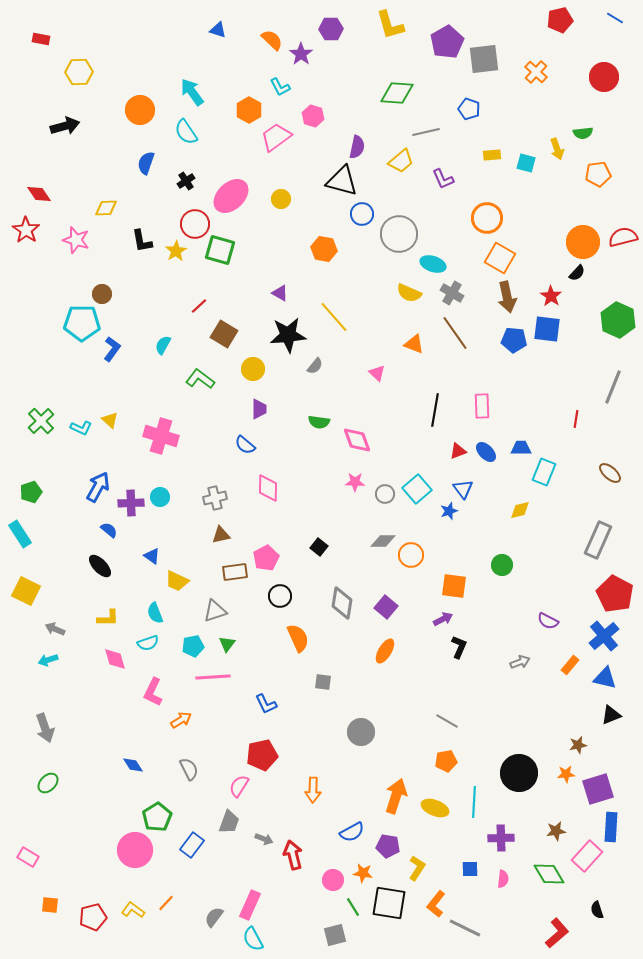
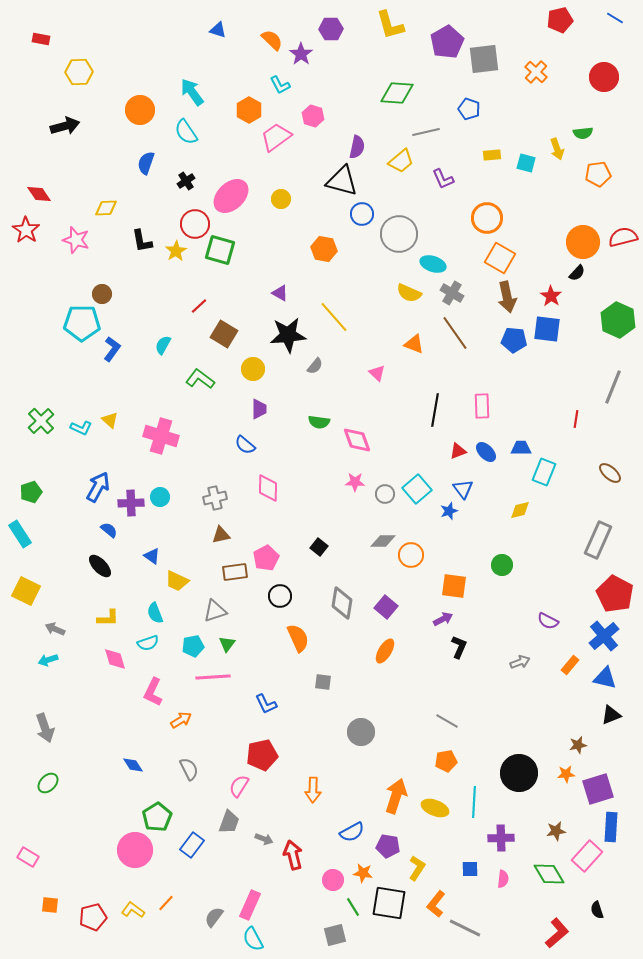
cyan L-shape at (280, 87): moved 2 px up
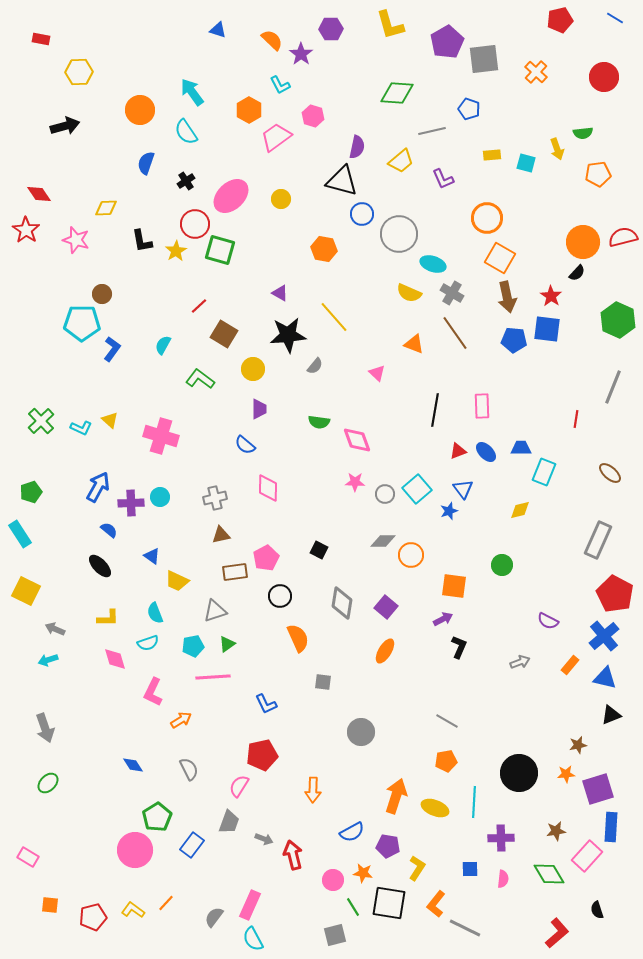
gray line at (426, 132): moved 6 px right, 1 px up
black square at (319, 547): moved 3 px down; rotated 12 degrees counterclockwise
green triangle at (227, 644): rotated 18 degrees clockwise
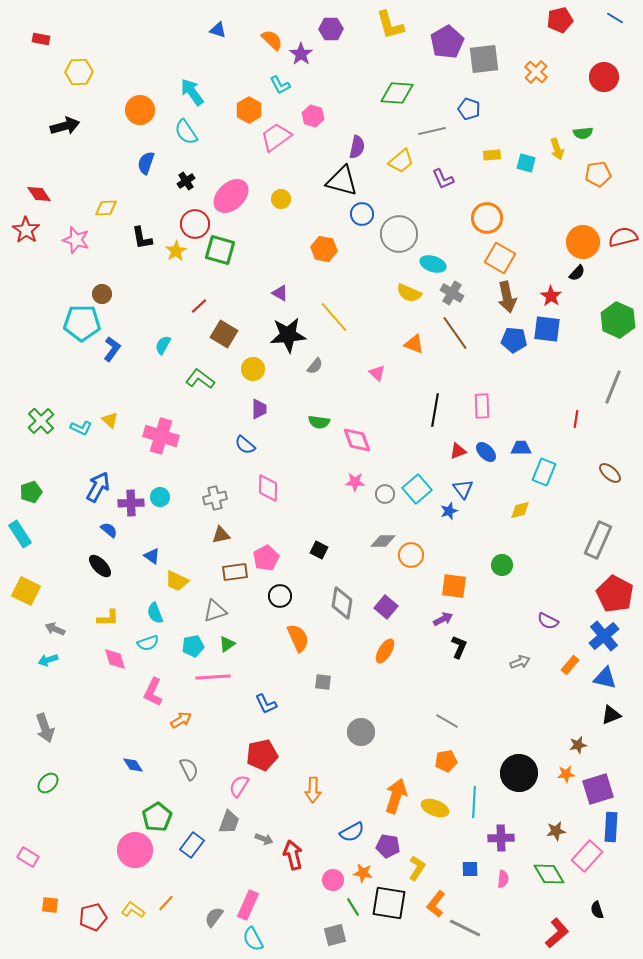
black L-shape at (142, 241): moved 3 px up
pink rectangle at (250, 905): moved 2 px left
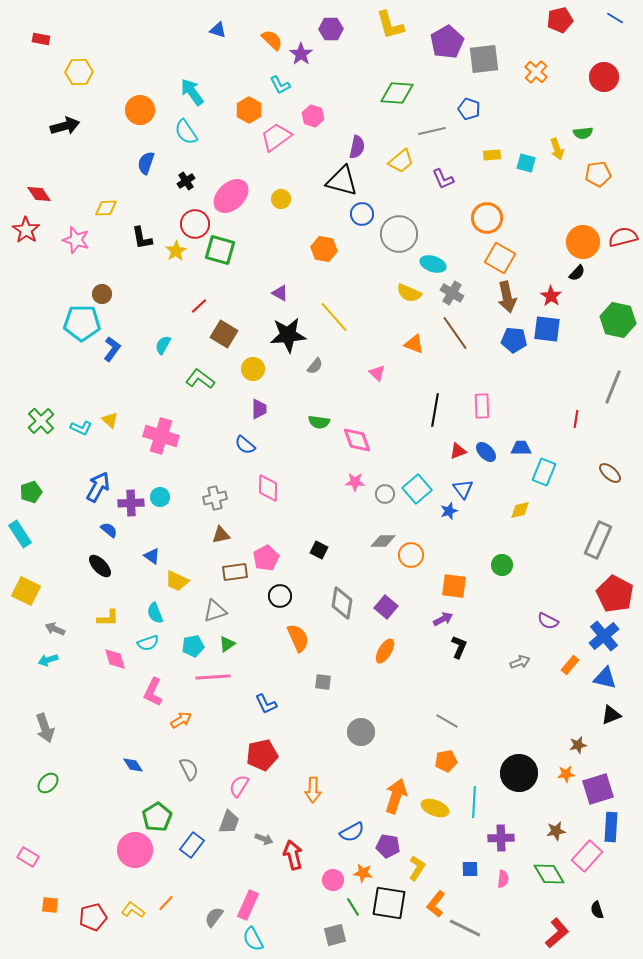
green hexagon at (618, 320): rotated 12 degrees counterclockwise
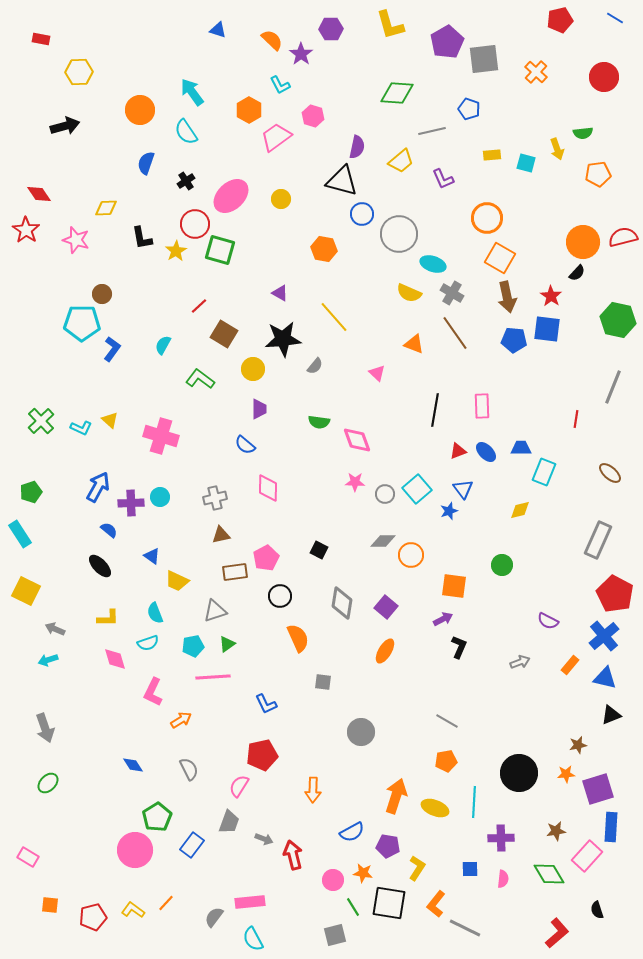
black star at (288, 335): moved 5 px left, 4 px down
pink rectangle at (248, 905): moved 2 px right, 3 px up; rotated 60 degrees clockwise
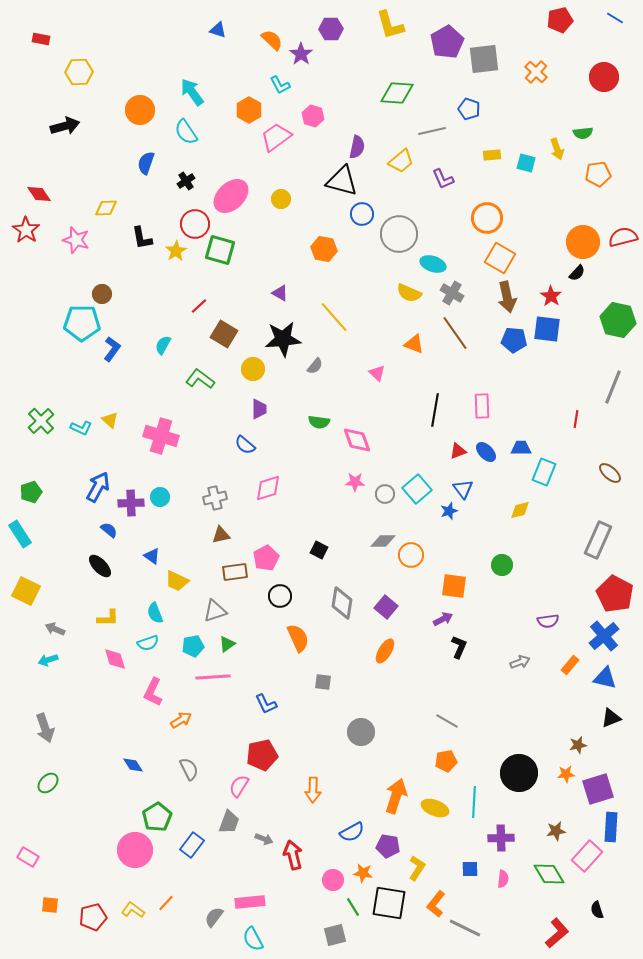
pink diamond at (268, 488): rotated 72 degrees clockwise
purple semicircle at (548, 621): rotated 35 degrees counterclockwise
black triangle at (611, 715): moved 3 px down
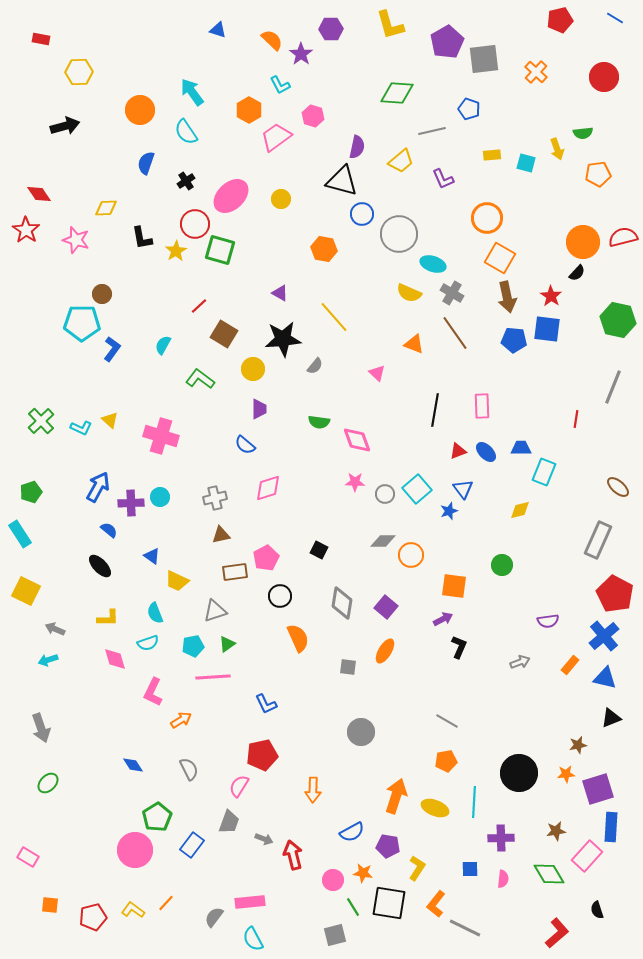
brown ellipse at (610, 473): moved 8 px right, 14 px down
gray square at (323, 682): moved 25 px right, 15 px up
gray arrow at (45, 728): moved 4 px left
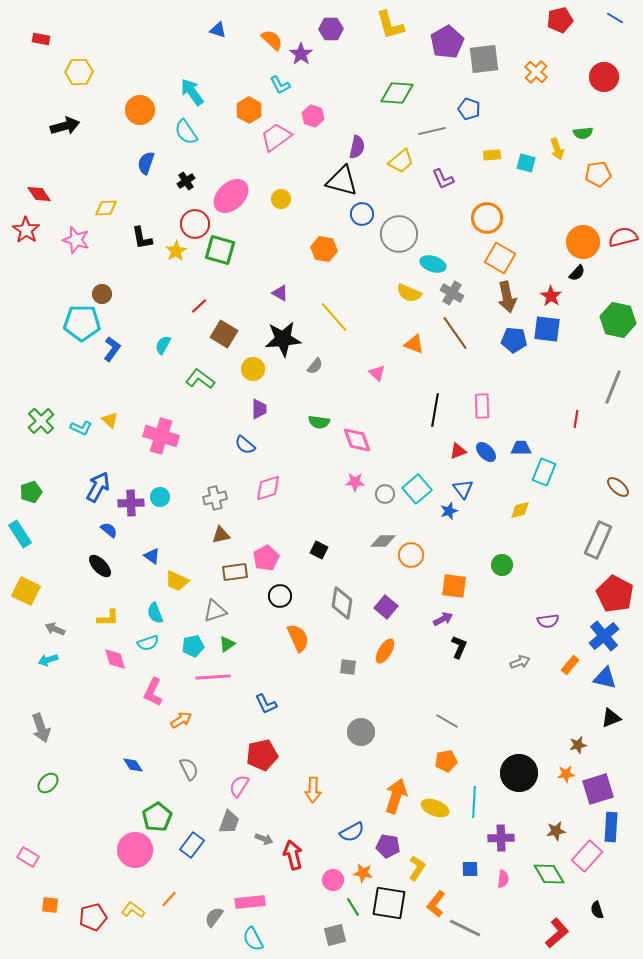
orange line at (166, 903): moved 3 px right, 4 px up
